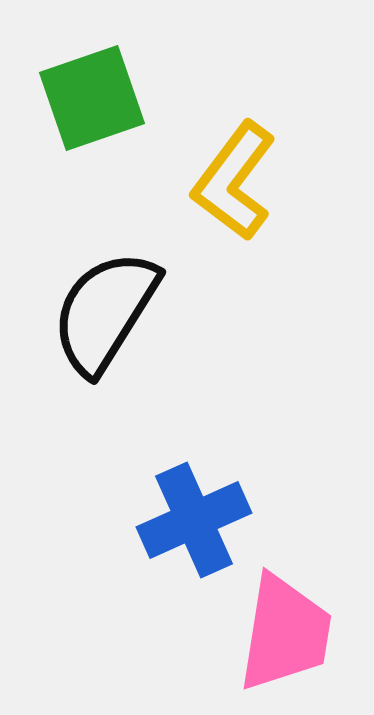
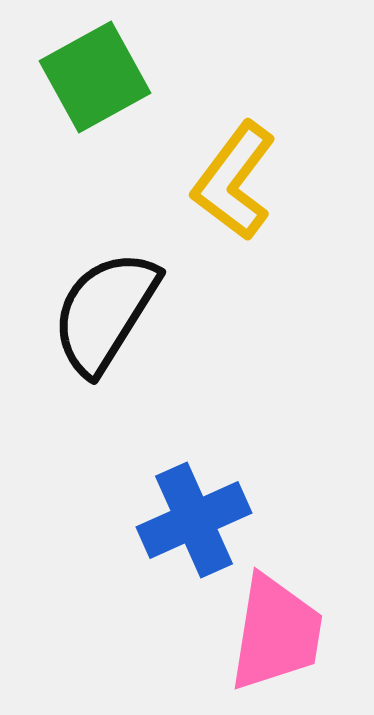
green square: moved 3 px right, 21 px up; rotated 10 degrees counterclockwise
pink trapezoid: moved 9 px left
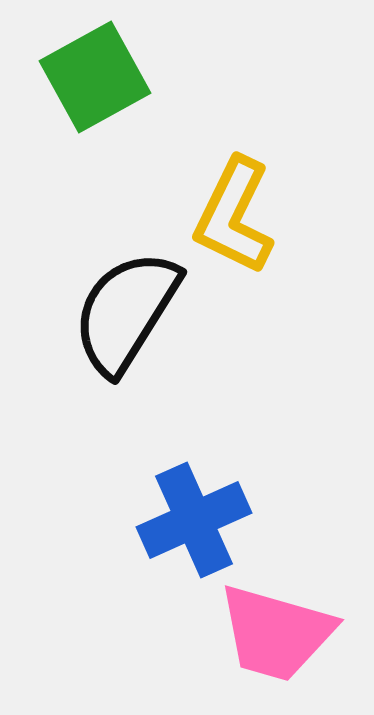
yellow L-shape: moved 35 px down; rotated 11 degrees counterclockwise
black semicircle: moved 21 px right
pink trapezoid: rotated 97 degrees clockwise
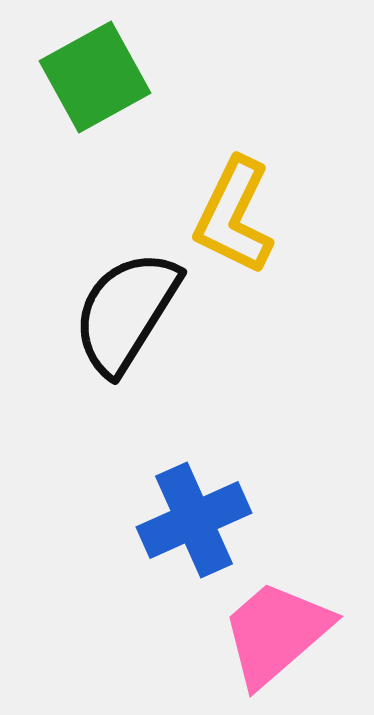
pink trapezoid: rotated 123 degrees clockwise
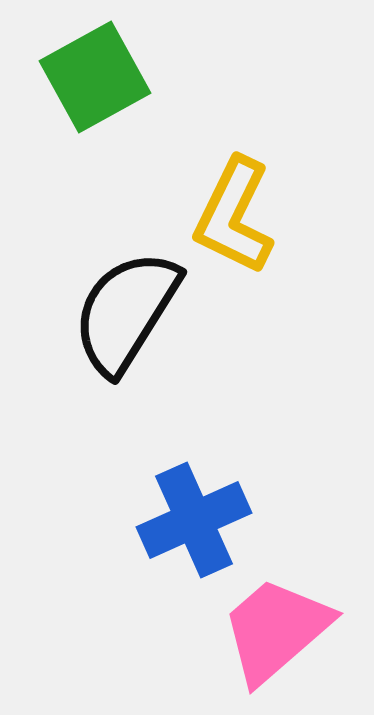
pink trapezoid: moved 3 px up
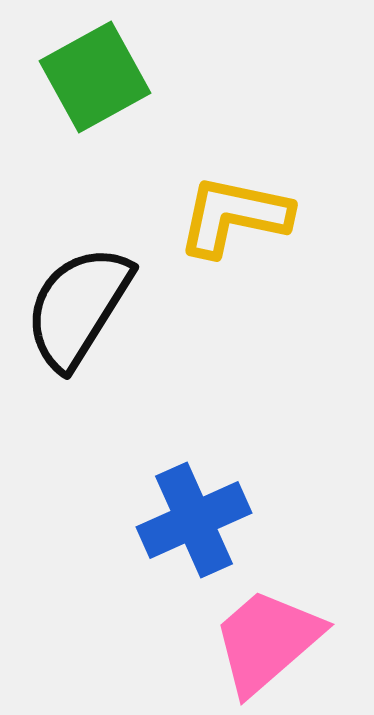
yellow L-shape: rotated 76 degrees clockwise
black semicircle: moved 48 px left, 5 px up
pink trapezoid: moved 9 px left, 11 px down
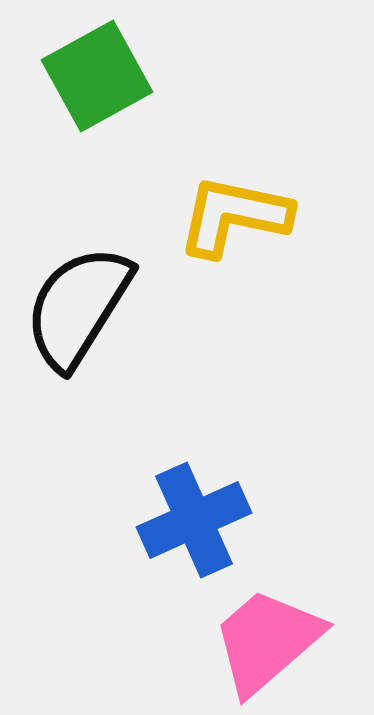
green square: moved 2 px right, 1 px up
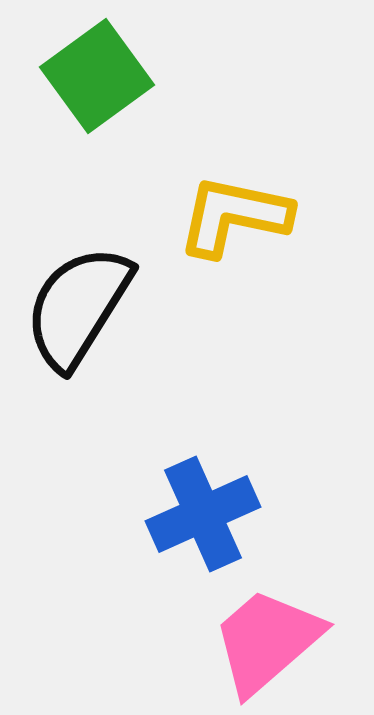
green square: rotated 7 degrees counterclockwise
blue cross: moved 9 px right, 6 px up
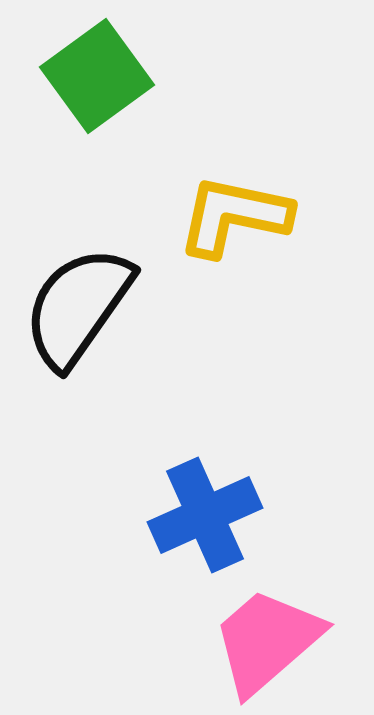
black semicircle: rotated 3 degrees clockwise
blue cross: moved 2 px right, 1 px down
